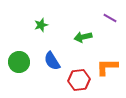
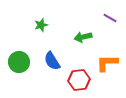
orange L-shape: moved 4 px up
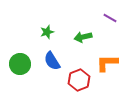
green star: moved 6 px right, 7 px down
green circle: moved 1 px right, 2 px down
red hexagon: rotated 15 degrees counterclockwise
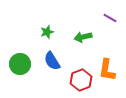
orange L-shape: moved 7 px down; rotated 80 degrees counterclockwise
red hexagon: moved 2 px right
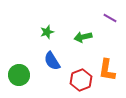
green circle: moved 1 px left, 11 px down
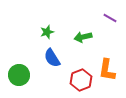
blue semicircle: moved 3 px up
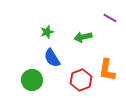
green circle: moved 13 px right, 5 px down
